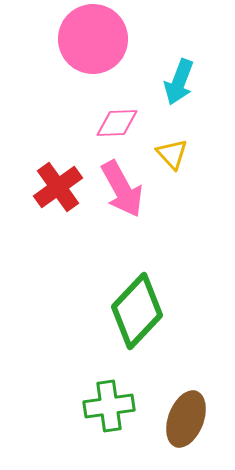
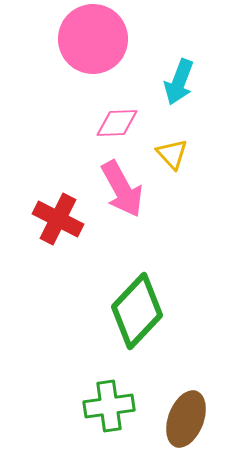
red cross: moved 32 px down; rotated 27 degrees counterclockwise
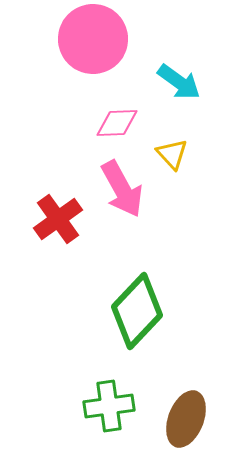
cyan arrow: rotated 75 degrees counterclockwise
red cross: rotated 27 degrees clockwise
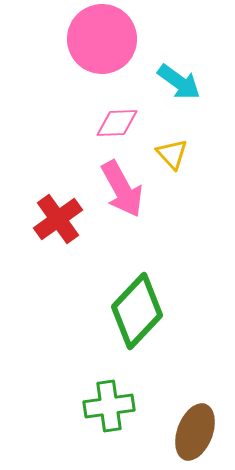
pink circle: moved 9 px right
brown ellipse: moved 9 px right, 13 px down
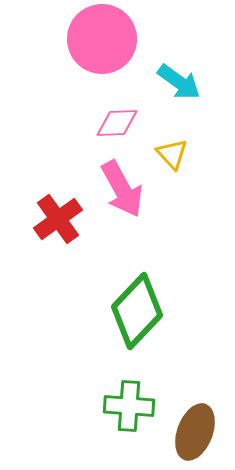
green cross: moved 20 px right; rotated 12 degrees clockwise
